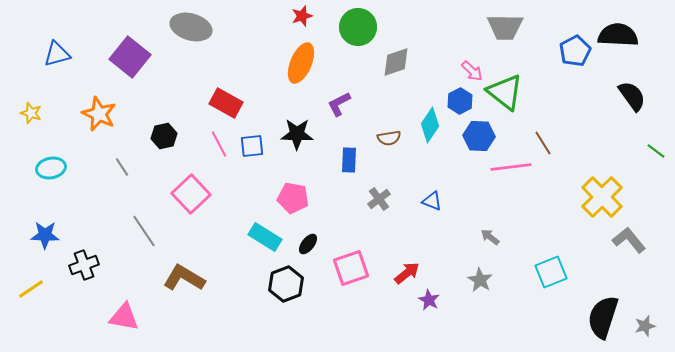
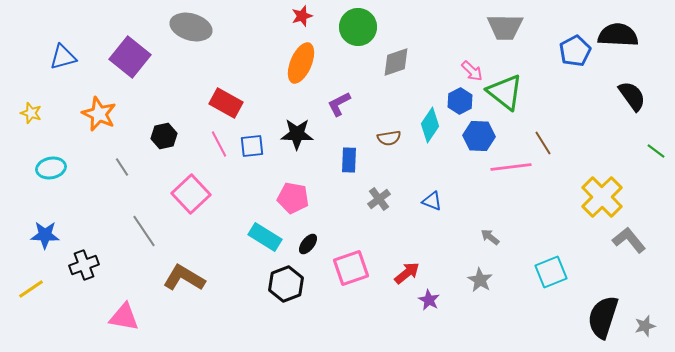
blue triangle at (57, 54): moved 6 px right, 3 px down
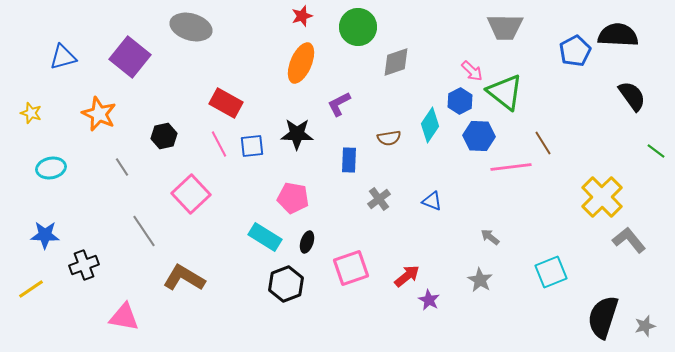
black ellipse at (308, 244): moved 1 px left, 2 px up; rotated 20 degrees counterclockwise
red arrow at (407, 273): moved 3 px down
